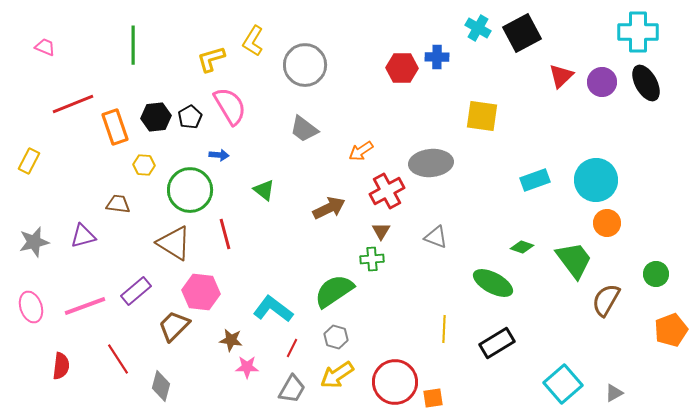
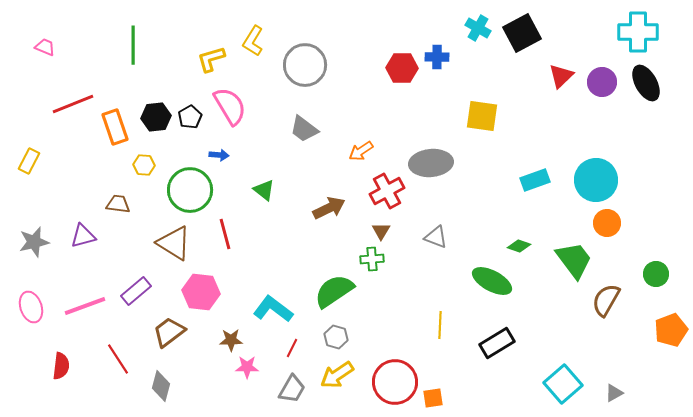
green diamond at (522, 247): moved 3 px left, 1 px up
green ellipse at (493, 283): moved 1 px left, 2 px up
brown trapezoid at (174, 326): moved 5 px left, 6 px down; rotated 8 degrees clockwise
yellow line at (444, 329): moved 4 px left, 4 px up
brown star at (231, 340): rotated 10 degrees counterclockwise
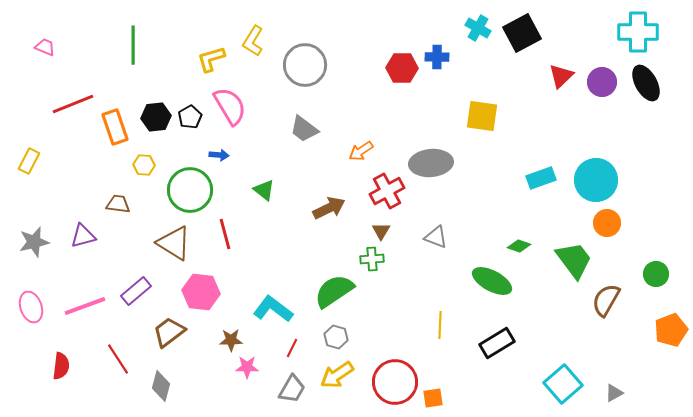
cyan rectangle at (535, 180): moved 6 px right, 2 px up
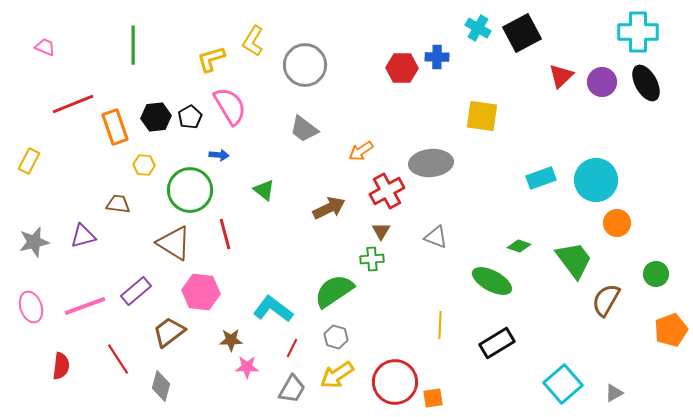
orange circle at (607, 223): moved 10 px right
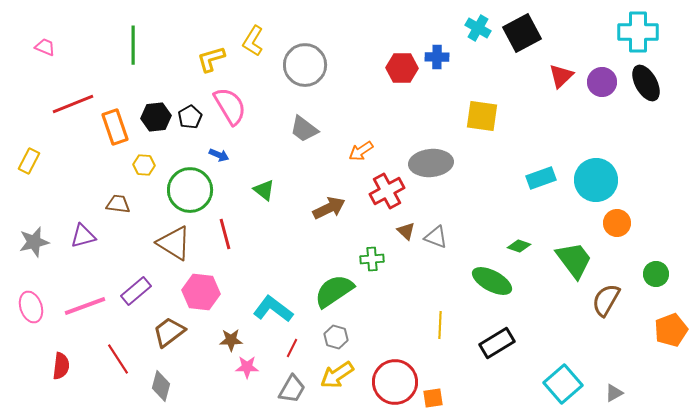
blue arrow at (219, 155): rotated 18 degrees clockwise
brown triangle at (381, 231): moved 25 px right; rotated 18 degrees counterclockwise
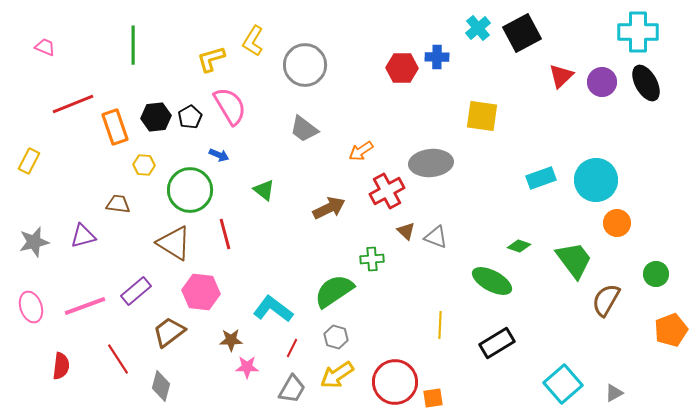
cyan cross at (478, 28): rotated 20 degrees clockwise
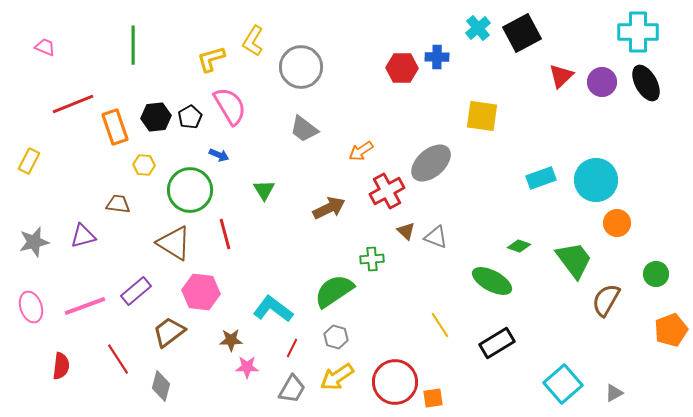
gray circle at (305, 65): moved 4 px left, 2 px down
gray ellipse at (431, 163): rotated 36 degrees counterclockwise
green triangle at (264, 190): rotated 20 degrees clockwise
yellow line at (440, 325): rotated 36 degrees counterclockwise
yellow arrow at (337, 375): moved 2 px down
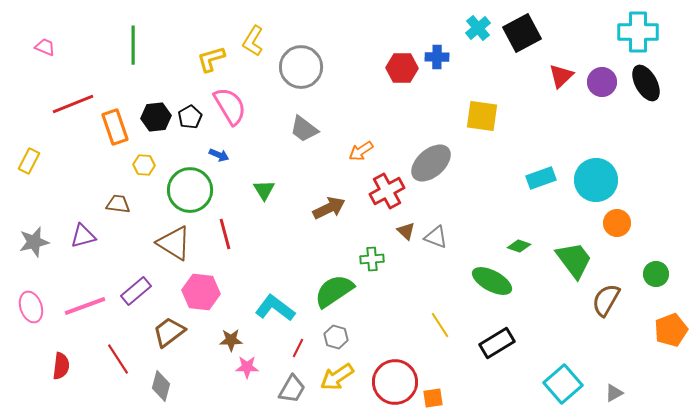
cyan L-shape at (273, 309): moved 2 px right, 1 px up
red line at (292, 348): moved 6 px right
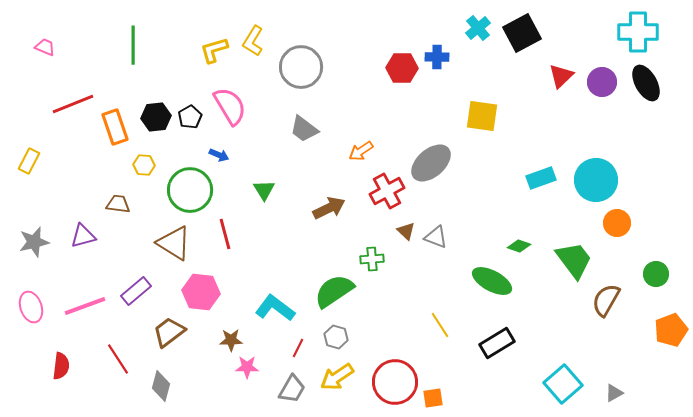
yellow L-shape at (211, 59): moved 3 px right, 9 px up
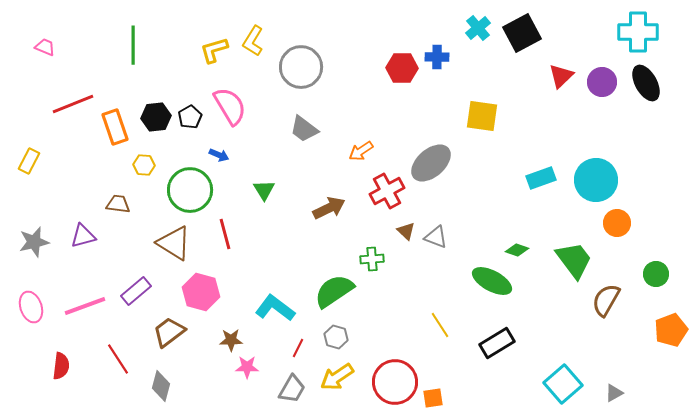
green diamond at (519, 246): moved 2 px left, 4 px down
pink hexagon at (201, 292): rotated 9 degrees clockwise
